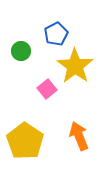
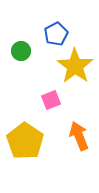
pink square: moved 4 px right, 11 px down; rotated 18 degrees clockwise
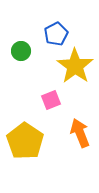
orange arrow: moved 1 px right, 3 px up
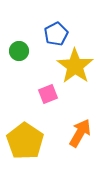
green circle: moved 2 px left
pink square: moved 3 px left, 6 px up
orange arrow: rotated 52 degrees clockwise
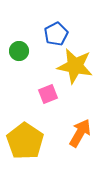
yellow star: rotated 24 degrees counterclockwise
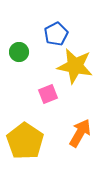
green circle: moved 1 px down
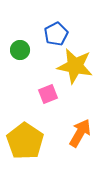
green circle: moved 1 px right, 2 px up
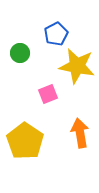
green circle: moved 3 px down
yellow star: moved 2 px right
orange arrow: rotated 40 degrees counterclockwise
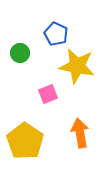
blue pentagon: rotated 20 degrees counterclockwise
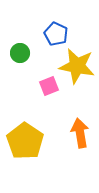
pink square: moved 1 px right, 8 px up
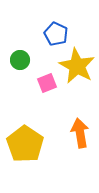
green circle: moved 7 px down
yellow star: rotated 18 degrees clockwise
pink square: moved 2 px left, 3 px up
yellow pentagon: moved 3 px down
